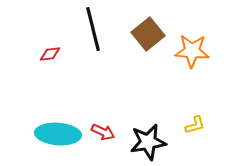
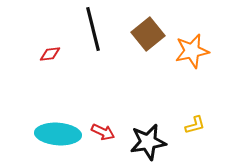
orange star: rotated 16 degrees counterclockwise
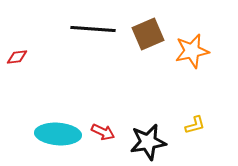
black line: rotated 72 degrees counterclockwise
brown square: rotated 16 degrees clockwise
red diamond: moved 33 px left, 3 px down
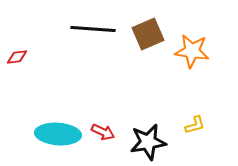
orange star: rotated 20 degrees clockwise
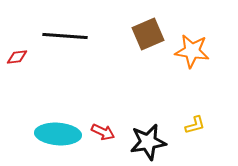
black line: moved 28 px left, 7 px down
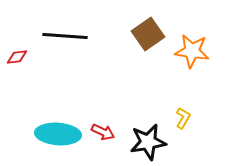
brown square: rotated 12 degrees counterclockwise
yellow L-shape: moved 12 px left, 7 px up; rotated 45 degrees counterclockwise
